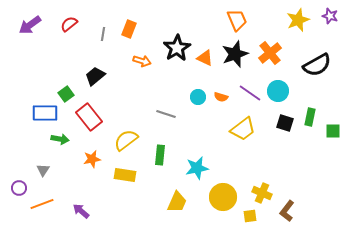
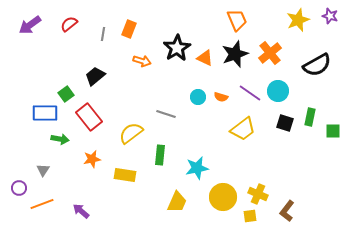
yellow semicircle at (126, 140): moved 5 px right, 7 px up
yellow cross at (262, 193): moved 4 px left, 1 px down
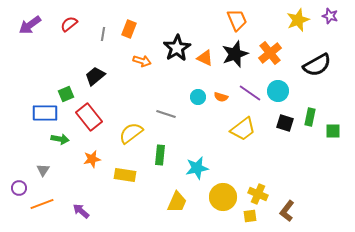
green square at (66, 94): rotated 14 degrees clockwise
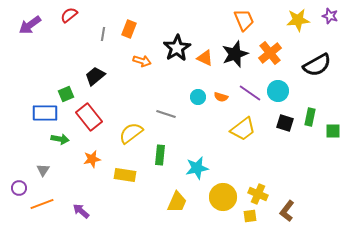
orange trapezoid at (237, 20): moved 7 px right
yellow star at (298, 20): rotated 15 degrees clockwise
red semicircle at (69, 24): moved 9 px up
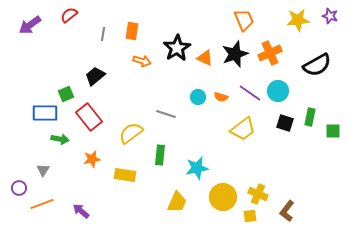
orange rectangle at (129, 29): moved 3 px right, 2 px down; rotated 12 degrees counterclockwise
orange cross at (270, 53): rotated 15 degrees clockwise
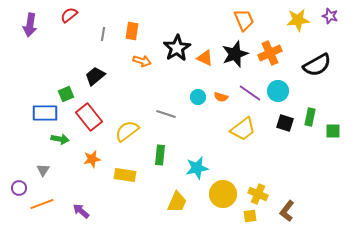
purple arrow at (30, 25): rotated 45 degrees counterclockwise
yellow semicircle at (131, 133): moved 4 px left, 2 px up
yellow circle at (223, 197): moved 3 px up
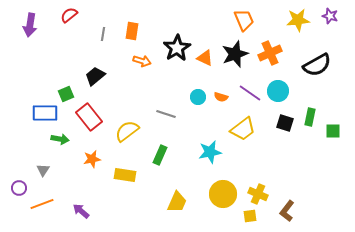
green rectangle at (160, 155): rotated 18 degrees clockwise
cyan star at (197, 168): moved 13 px right, 16 px up
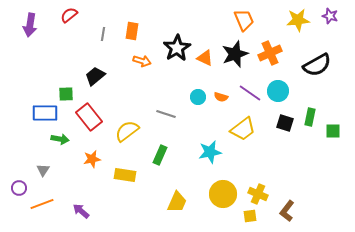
green square at (66, 94): rotated 21 degrees clockwise
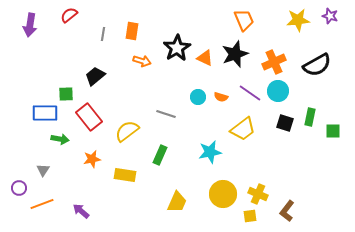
orange cross at (270, 53): moved 4 px right, 9 px down
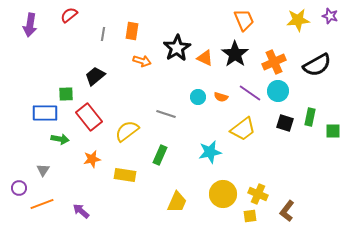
black star at (235, 54): rotated 16 degrees counterclockwise
